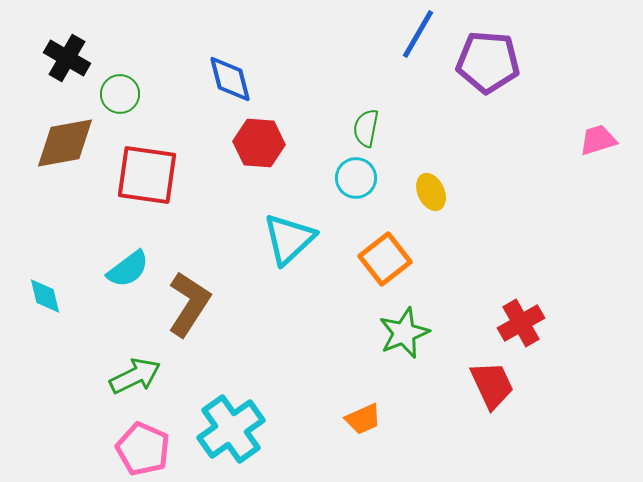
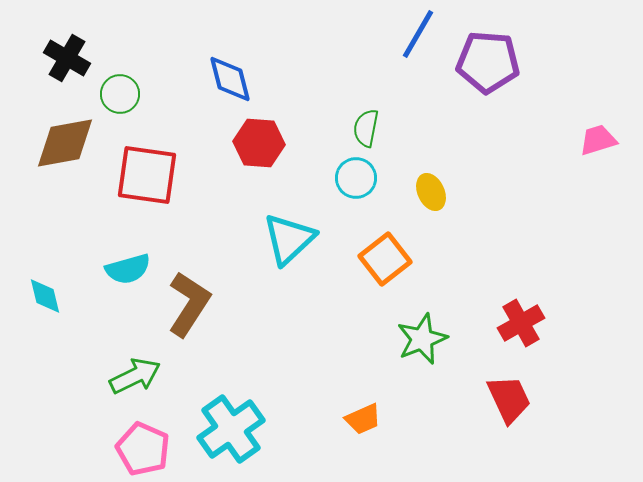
cyan semicircle: rotated 21 degrees clockwise
green star: moved 18 px right, 6 px down
red trapezoid: moved 17 px right, 14 px down
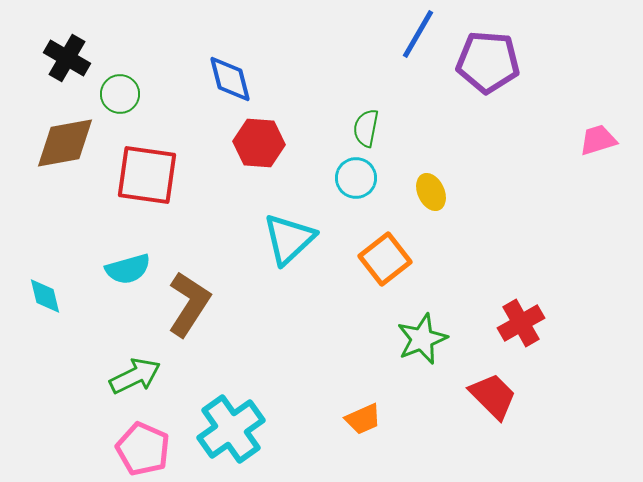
red trapezoid: moved 16 px left, 3 px up; rotated 20 degrees counterclockwise
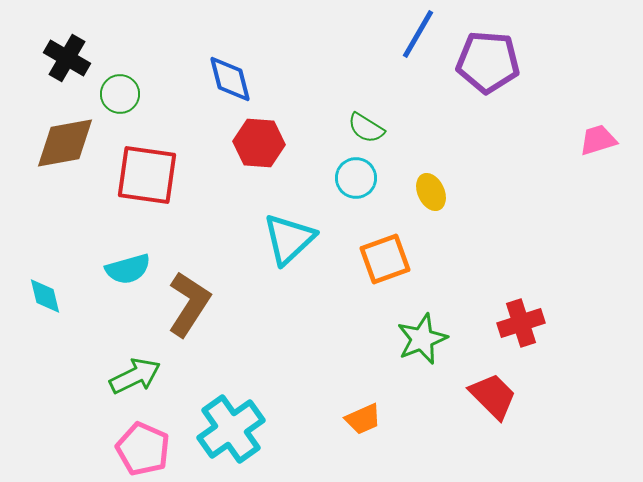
green semicircle: rotated 69 degrees counterclockwise
orange square: rotated 18 degrees clockwise
red cross: rotated 12 degrees clockwise
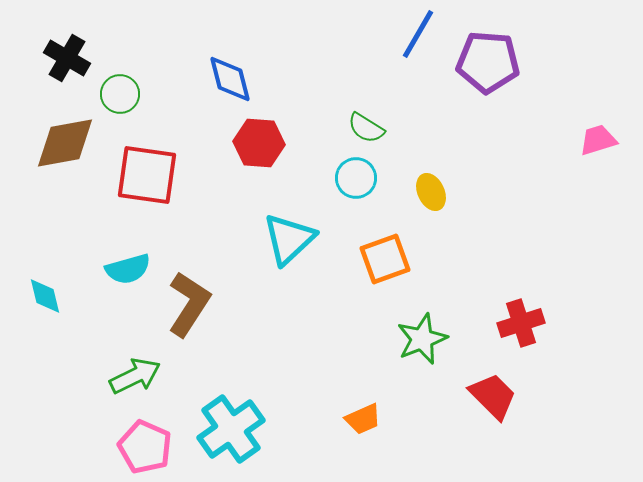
pink pentagon: moved 2 px right, 2 px up
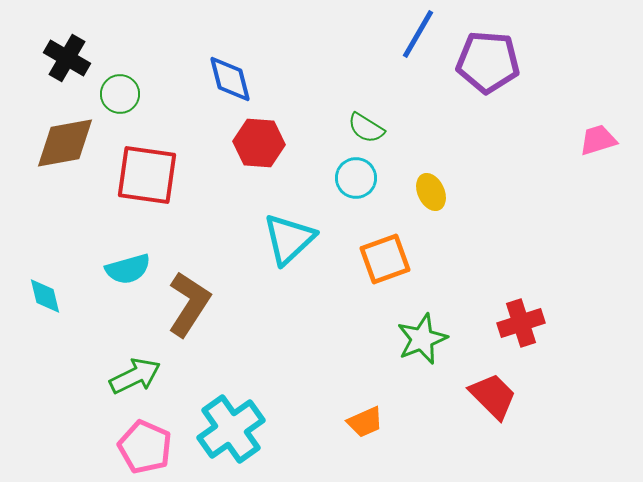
orange trapezoid: moved 2 px right, 3 px down
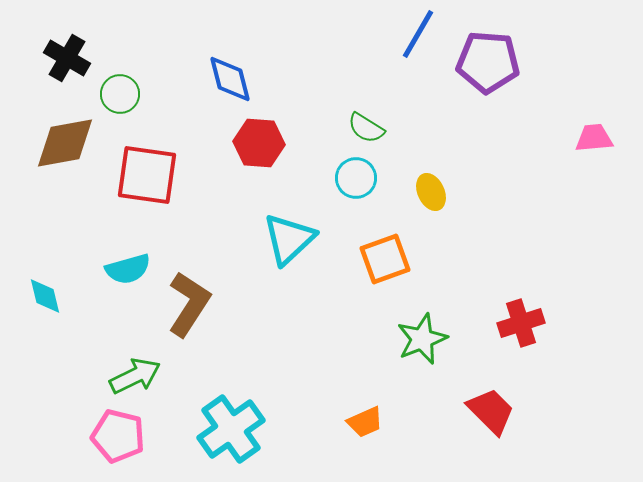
pink trapezoid: moved 4 px left, 2 px up; rotated 12 degrees clockwise
red trapezoid: moved 2 px left, 15 px down
pink pentagon: moved 27 px left, 11 px up; rotated 10 degrees counterclockwise
